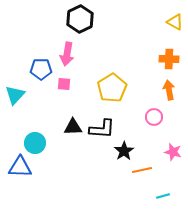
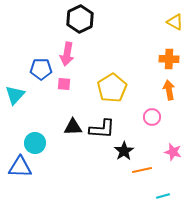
pink circle: moved 2 px left
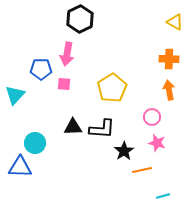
pink star: moved 16 px left, 9 px up
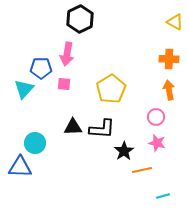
blue pentagon: moved 1 px up
yellow pentagon: moved 1 px left, 1 px down
cyan triangle: moved 9 px right, 6 px up
pink circle: moved 4 px right
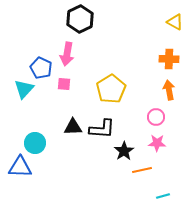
blue pentagon: rotated 25 degrees clockwise
pink star: rotated 12 degrees counterclockwise
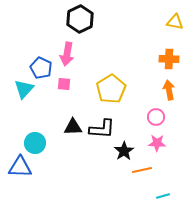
yellow triangle: rotated 18 degrees counterclockwise
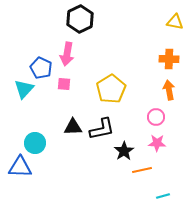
black L-shape: rotated 16 degrees counterclockwise
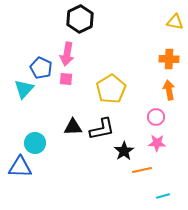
pink square: moved 2 px right, 5 px up
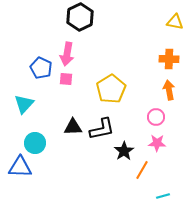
black hexagon: moved 2 px up
cyan triangle: moved 15 px down
orange line: rotated 48 degrees counterclockwise
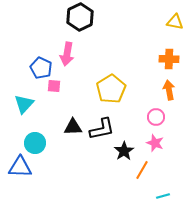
pink square: moved 12 px left, 7 px down
pink star: moved 2 px left; rotated 18 degrees clockwise
